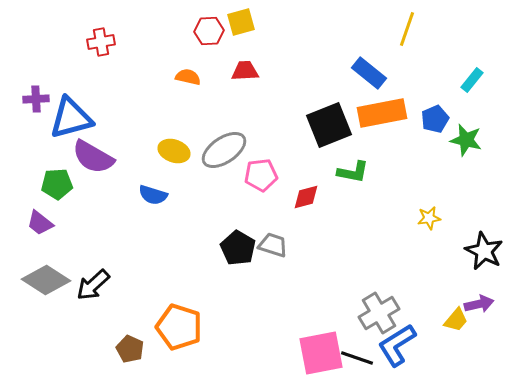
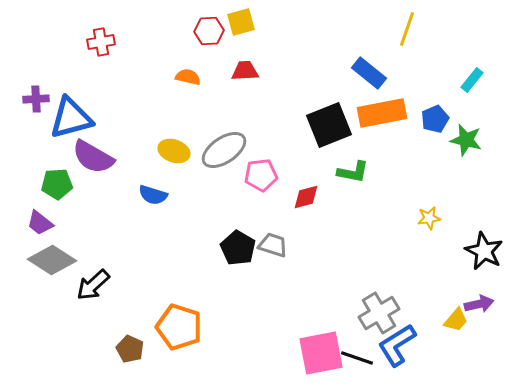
gray diamond: moved 6 px right, 20 px up
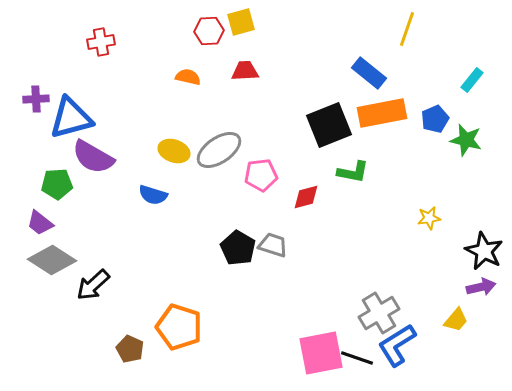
gray ellipse: moved 5 px left
purple arrow: moved 2 px right, 17 px up
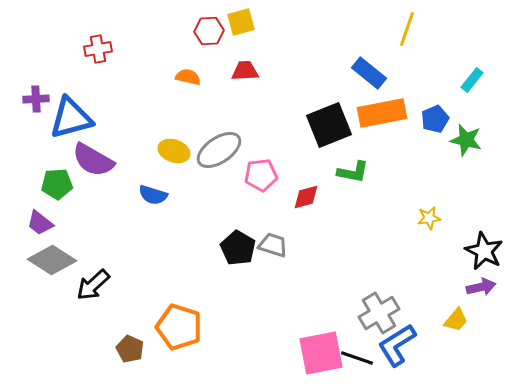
red cross: moved 3 px left, 7 px down
purple semicircle: moved 3 px down
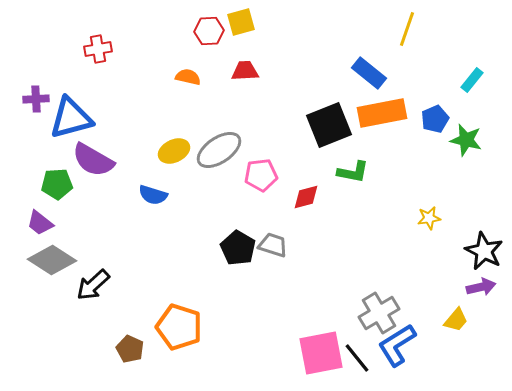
yellow ellipse: rotated 44 degrees counterclockwise
black line: rotated 32 degrees clockwise
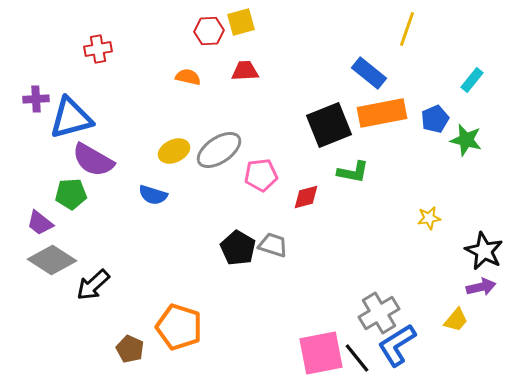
green pentagon: moved 14 px right, 10 px down
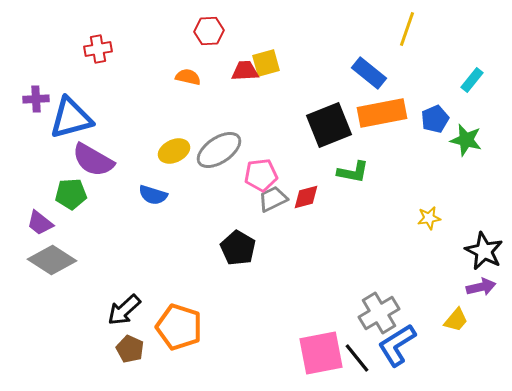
yellow square: moved 25 px right, 41 px down
gray trapezoid: moved 46 px up; rotated 44 degrees counterclockwise
black arrow: moved 31 px right, 25 px down
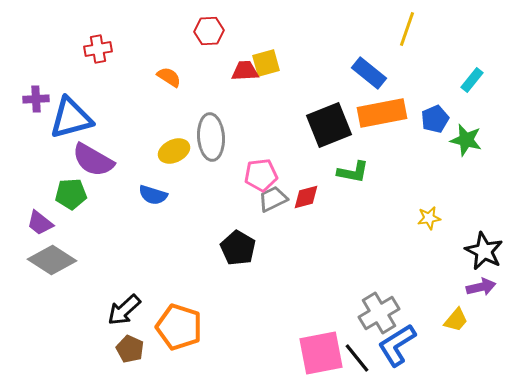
orange semicircle: moved 19 px left; rotated 20 degrees clockwise
gray ellipse: moved 8 px left, 13 px up; rotated 60 degrees counterclockwise
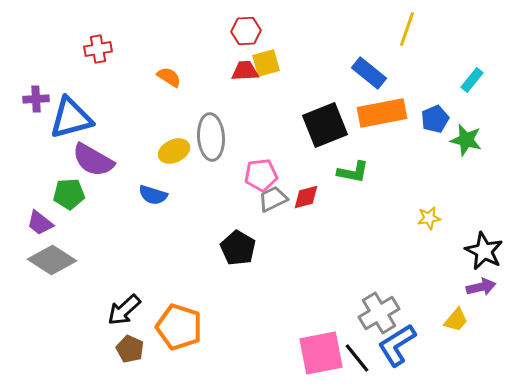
red hexagon: moved 37 px right
black square: moved 4 px left
green pentagon: moved 2 px left
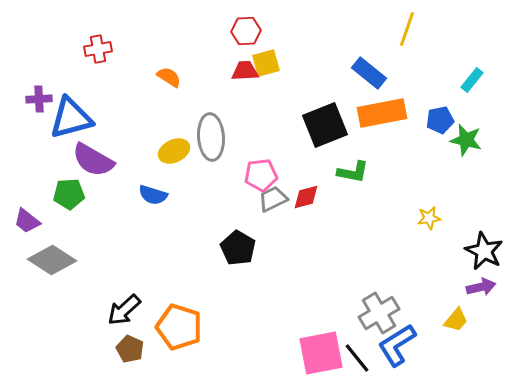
purple cross: moved 3 px right
blue pentagon: moved 5 px right, 1 px down; rotated 12 degrees clockwise
purple trapezoid: moved 13 px left, 2 px up
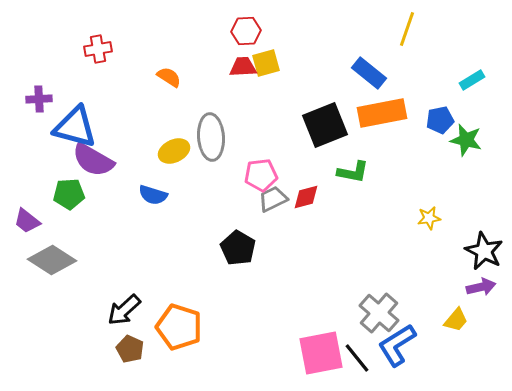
red trapezoid: moved 2 px left, 4 px up
cyan rectangle: rotated 20 degrees clockwise
blue triangle: moved 4 px right, 9 px down; rotated 30 degrees clockwise
gray cross: rotated 18 degrees counterclockwise
